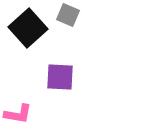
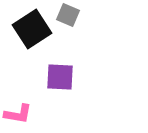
black square: moved 4 px right, 1 px down; rotated 9 degrees clockwise
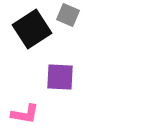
pink L-shape: moved 7 px right
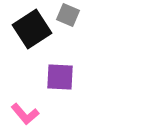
pink L-shape: rotated 40 degrees clockwise
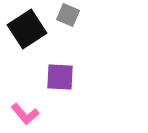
black square: moved 5 px left
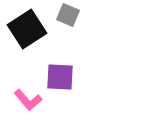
pink L-shape: moved 3 px right, 14 px up
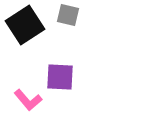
gray square: rotated 10 degrees counterclockwise
black square: moved 2 px left, 4 px up
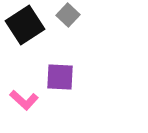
gray square: rotated 30 degrees clockwise
pink L-shape: moved 4 px left; rotated 8 degrees counterclockwise
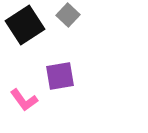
purple square: moved 1 px up; rotated 12 degrees counterclockwise
pink L-shape: rotated 12 degrees clockwise
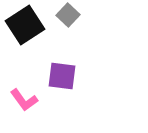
purple square: moved 2 px right; rotated 16 degrees clockwise
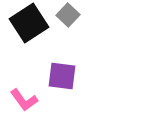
black square: moved 4 px right, 2 px up
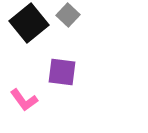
black square: rotated 6 degrees counterclockwise
purple square: moved 4 px up
